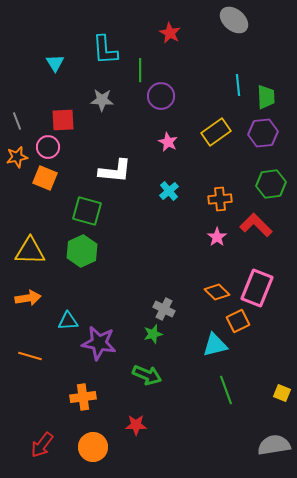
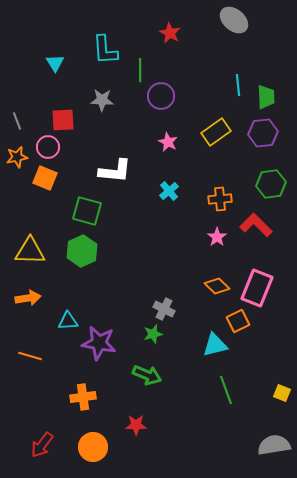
orange diamond at (217, 292): moved 6 px up
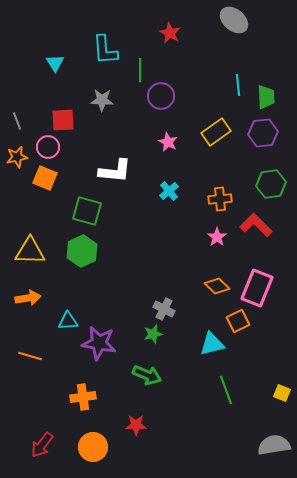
cyan triangle at (215, 345): moved 3 px left, 1 px up
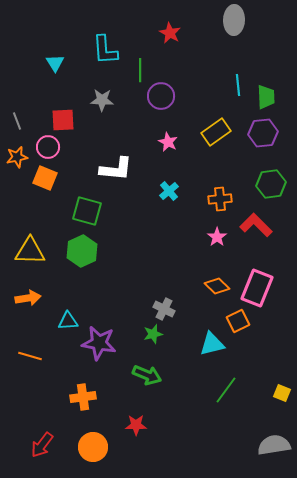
gray ellipse at (234, 20): rotated 52 degrees clockwise
white L-shape at (115, 171): moved 1 px right, 2 px up
green line at (226, 390): rotated 56 degrees clockwise
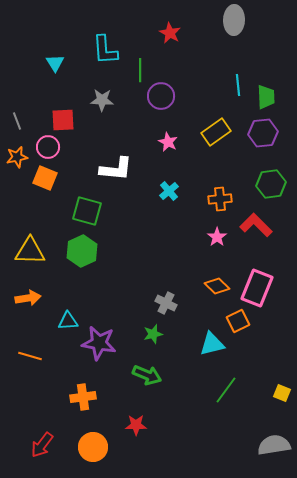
gray cross at (164, 309): moved 2 px right, 6 px up
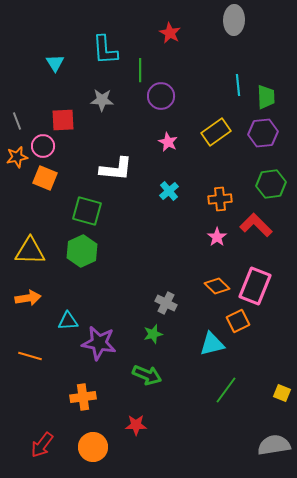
pink circle at (48, 147): moved 5 px left, 1 px up
pink rectangle at (257, 288): moved 2 px left, 2 px up
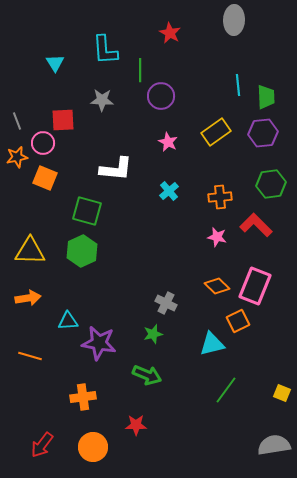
pink circle at (43, 146): moved 3 px up
orange cross at (220, 199): moved 2 px up
pink star at (217, 237): rotated 24 degrees counterclockwise
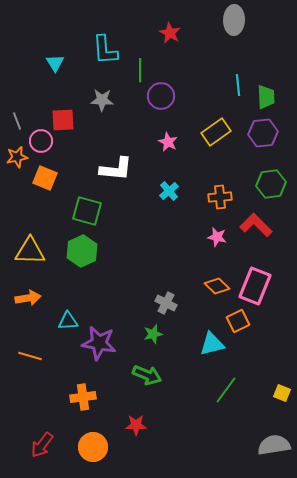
pink circle at (43, 143): moved 2 px left, 2 px up
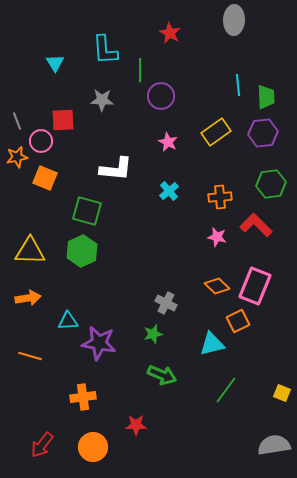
green arrow at (147, 375): moved 15 px right
